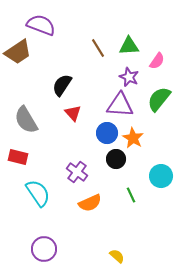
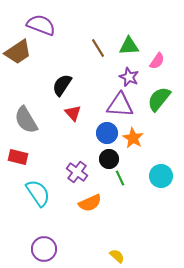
black circle: moved 7 px left
green line: moved 11 px left, 17 px up
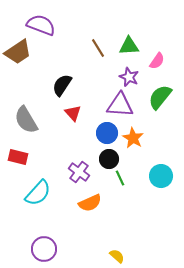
green semicircle: moved 1 px right, 2 px up
purple cross: moved 2 px right
cyan semicircle: rotated 76 degrees clockwise
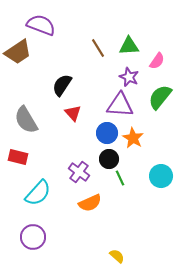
purple circle: moved 11 px left, 12 px up
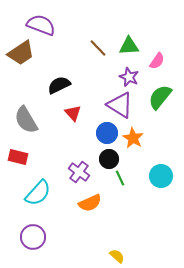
brown line: rotated 12 degrees counterclockwise
brown trapezoid: moved 3 px right, 1 px down
black semicircle: moved 3 px left; rotated 30 degrees clockwise
purple triangle: rotated 28 degrees clockwise
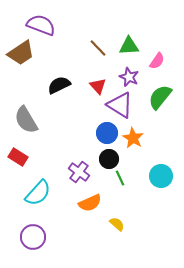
red triangle: moved 25 px right, 27 px up
red rectangle: rotated 18 degrees clockwise
yellow semicircle: moved 32 px up
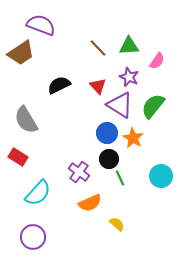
green semicircle: moved 7 px left, 9 px down
